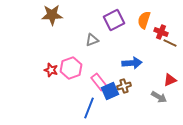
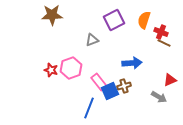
brown line: moved 6 px left
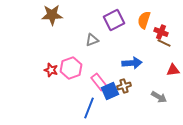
red triangle: moved 3 px right, 10 px up; rotated 16 degrees clockwise
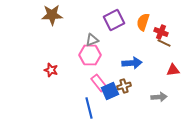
orange semicircle: moved 1 px left, 2 px down
pink hexagon: moved 19 px right, 13 px up; rotated 20 degrees clockwise
pink rectangle: moved 1 px down
gray arrow: rotated 35 degrees counterclockwise
blue line: rotated 35 degrees counterclockwise
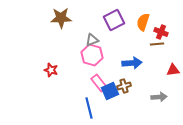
brown star: moved 9 px right, 3 px down
brown line: moved 7 px left, 1 px down; rotated 32 degrees counterclockwise
pink hexagon: moved 2 px right; rotated 15 degrees clockwise
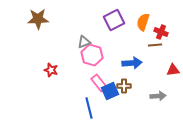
brown star: moved 23 px left, 1 px down
gray triangle: moved 8 px left, 2 px down
brown line: moved 2 px left, 1 px down
brown cross: rotated 16 degrees clockwise
gray arrow: moved 1 px left, 1 px up
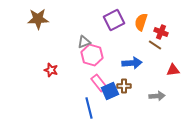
orange semicircle: moved 2 px left
brown line: rotated 40 degrees clockwise
gray arrow: moved 1 px left
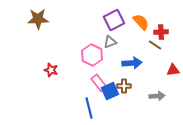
orange semicircle: rotated 120 degrees clockwise
red cross: rotated 24 degrees counterclockwise
gray triangle: moved 26 px right
pink hexagon: rotated 10 degrees clockwise
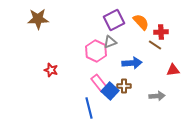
pink hexagon: moved 4 px right, 4 px up
blue square: rotated 24 degrees counterclockwise
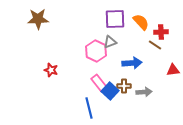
purple square: moved 1 px right, 1 px up; rotated 25 degrees clockwise
gray arrow: moved 13 px left, 4 px up
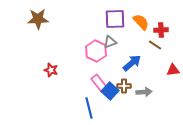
red cross: moved 2 px up
blue arrow: rotated 36 degrees counterclockwise
